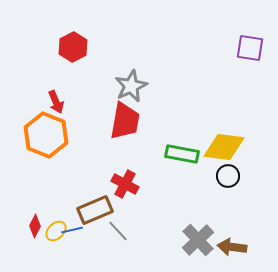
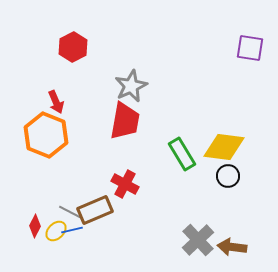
green rectangle: rotated 48 degrees clockwise
gray line: moved 48 px left, 19 px up; rotated 20 degrees counterclockwise
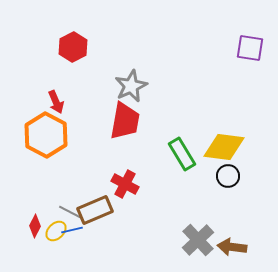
orange hexagon: rotated 6 degrees clockwise
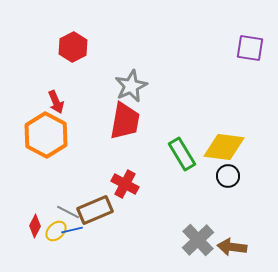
gray line: moved 2 px left
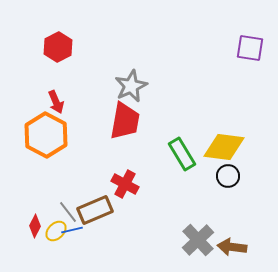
red hexagon: moved 15 px left
gray line: rotated 25 degrees clockwise
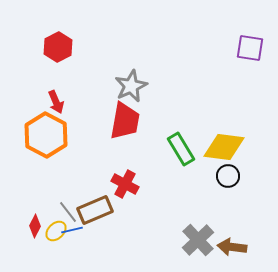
green rectangle: moved 1 px left, 5 px up
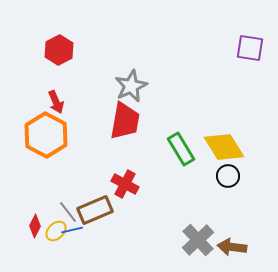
red hexagon: moved 1 px right, 3 px down
yellow diamond: rotated 51 degrees clockwise
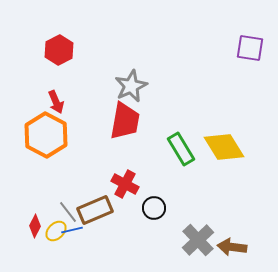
black circle: moved 74 px left, 32 px down
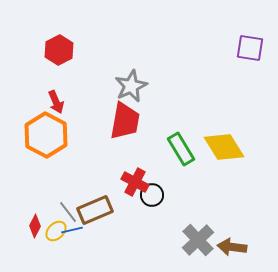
red cross: moved 10 px right, 2 px up
black circle: moved 2 px left, 13 px up
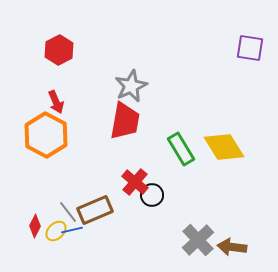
red cross: rotated 12 degrees clockwise
